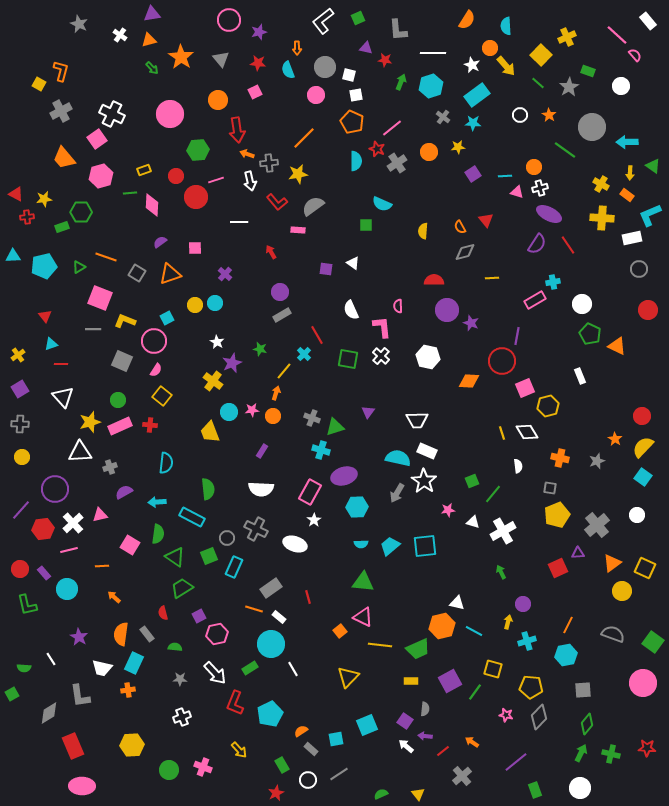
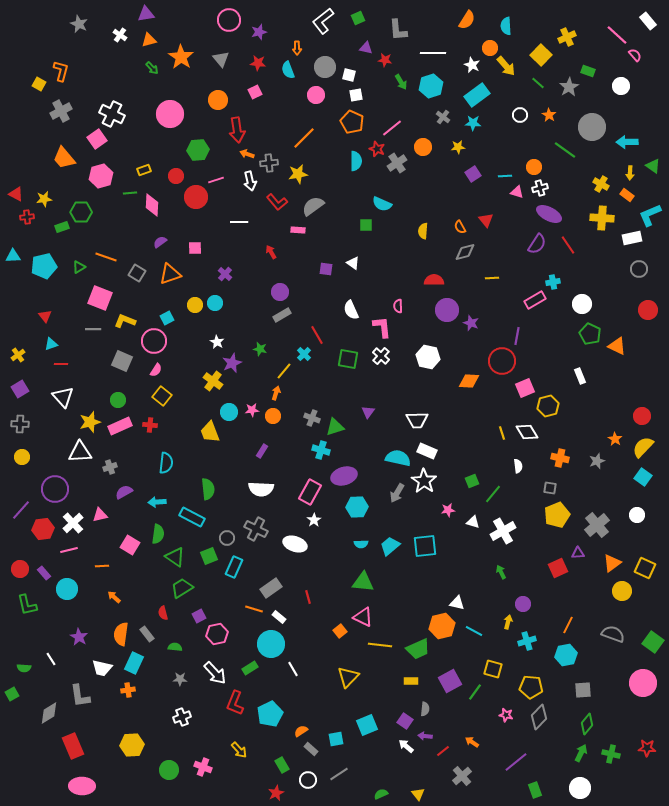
purple triangle at (152, 14): moved 6 px left
green arrow at (401, 82): rotated 126 degrees clockwise
orange circle at (429, 152): moved 6 px left, 5 px up
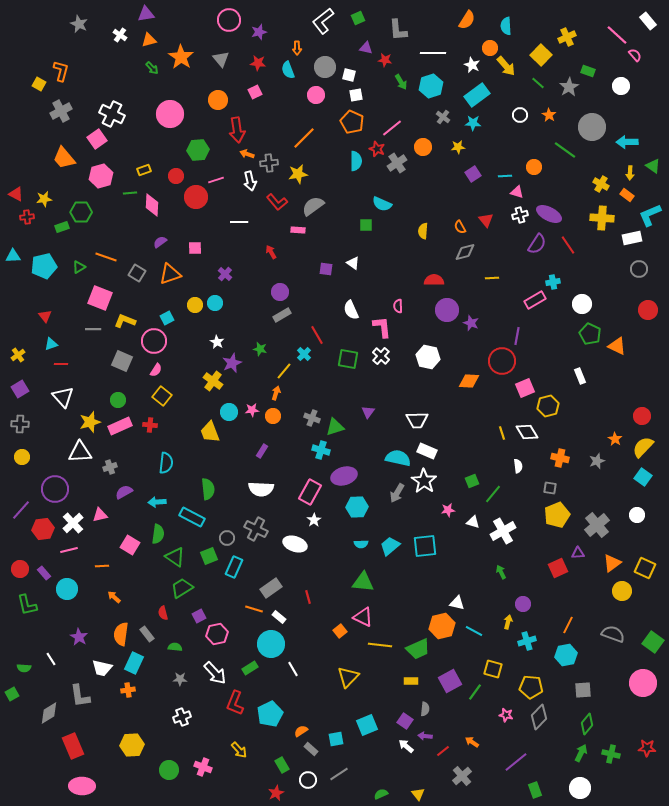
white cross at (540, 188): moved 20 px left, 27 px down
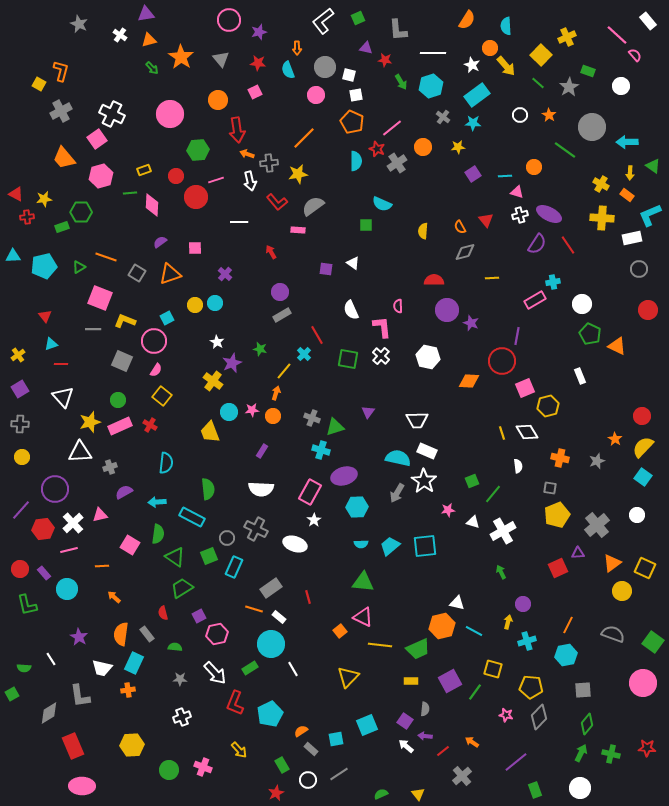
red cross at (150, 425): rotated 24 degrees clockwise
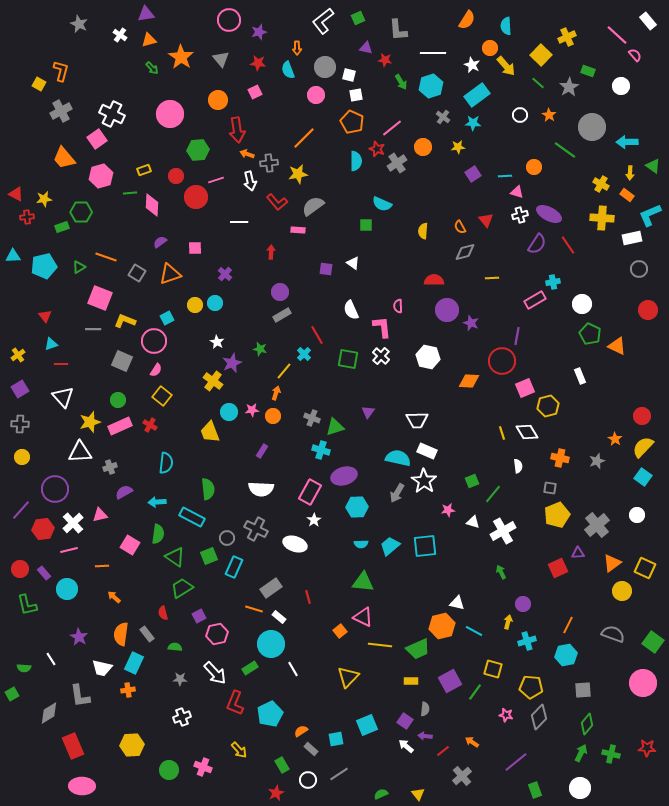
red arrow at (271, 252): rotated 32 degrees clockwise
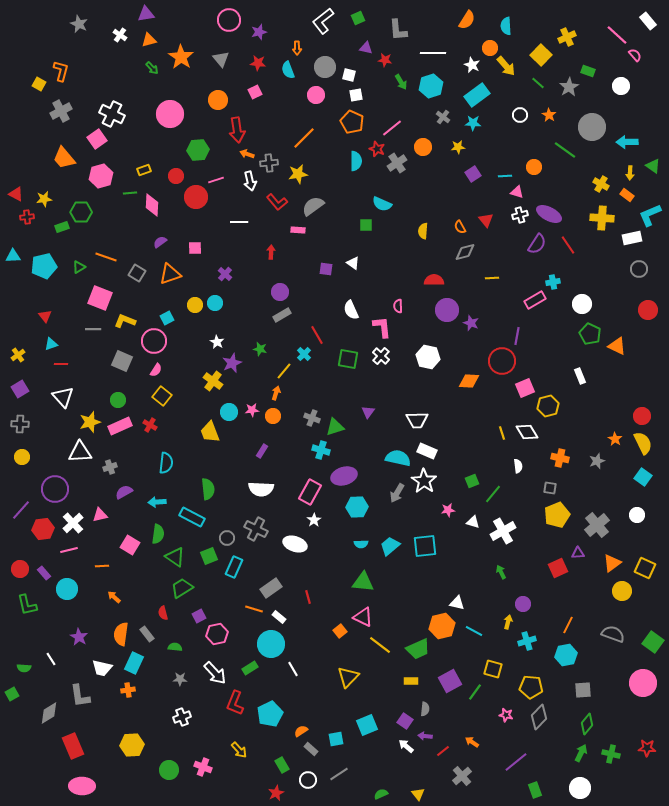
yellow semicircle at (643, 447): moved 4 px up; rotated 110 degrees clockwise
yellow line at (380, 645): rotated 30 degrees clockwise
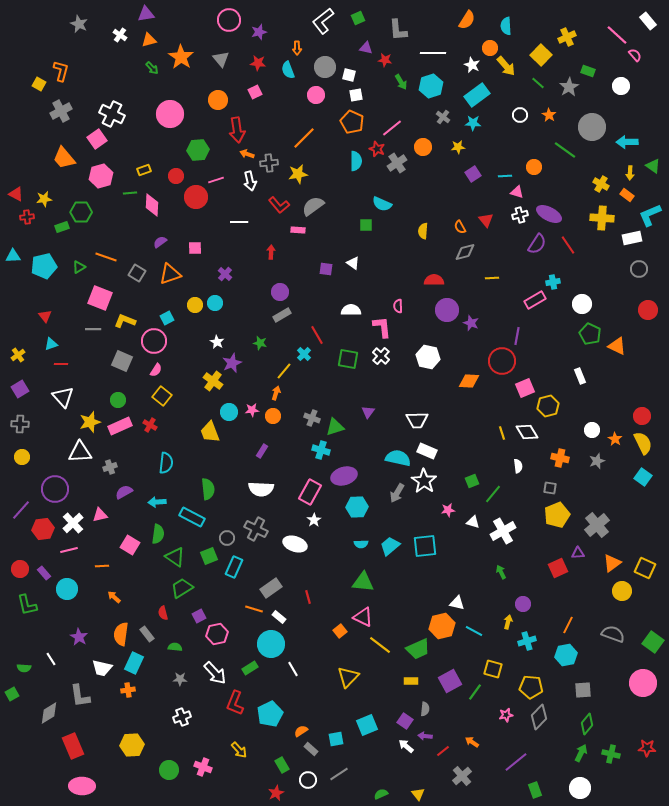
red L-shape at (277, 202): moved 2 px right, 3 px down
white semicircle at (351, 310): rotated 114 degrees clockwise
green star at (260, 349): moved 6 px up
white circle at (637, 515): moved 45 px left, 85 px up
pink star at (506, 715): rotated 24 degrees counterclockwise
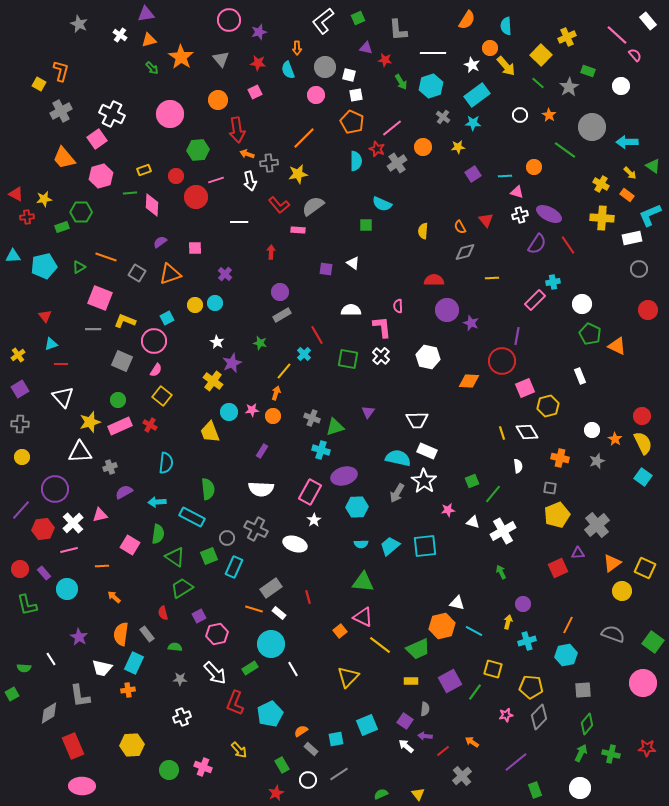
yellow arrow at (630, 173): rotated 48 degrees counterclockwise
pink rectangle at (535, 300): rotated 15 degrees counterclockwise
white rectangle at (279, 617): moved 4 px up
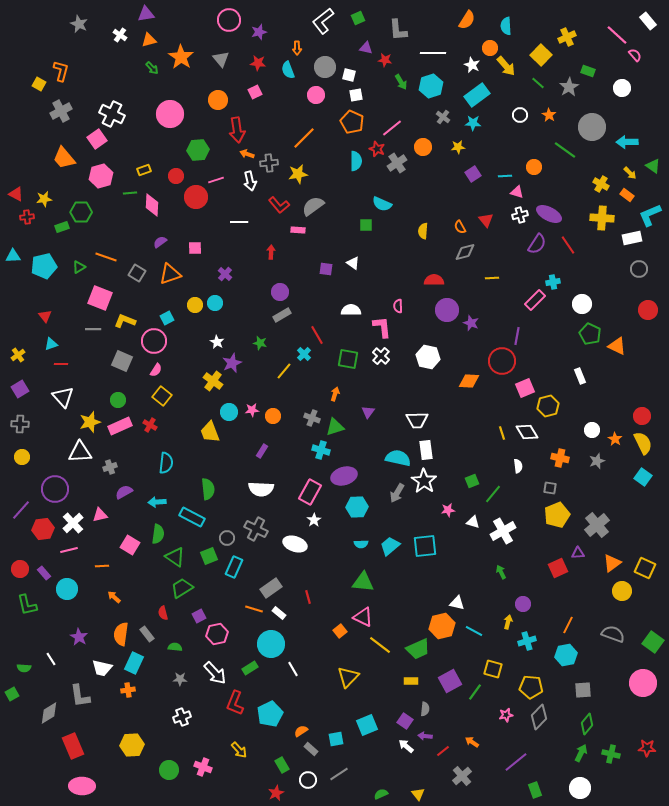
white circle at (621, 86): moved 1 px right, 2 px down
orange arrow at (276, 393): moved 59 px right, 1 px down
white rectangle at (427, 451): moved 1 px left, 1 px up; rotated 60 degrees clockwise
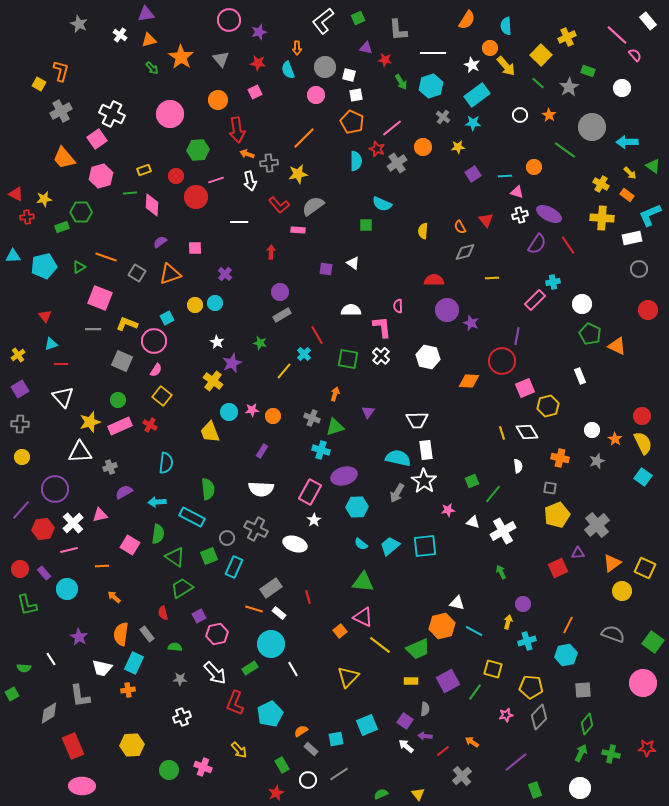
yellow L-shape at (125, 321): moved 2 px right, 3 px down
cyan semicircle at (361, 544): rotated 40 degrees clockwise
purple square at (450, 681): moved 2 px left
